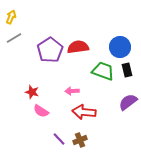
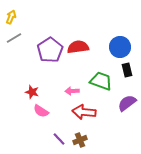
green trapezoid: moved 2 px left, 10 px down
purple semicircle: moved 1 px left, 1 px down
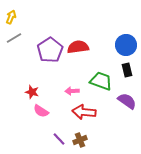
blue circle: moved 6 px right, 2 px up
purple semicircle: moved 2 px up; rotated 72 degrees clockwise
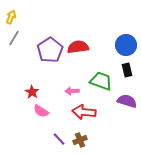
gray line: rotated 28 degrees counterclockwise
red star: rotated 16 degrees clockwise
purple semicircle: rotated 18 degrees counterclockwise
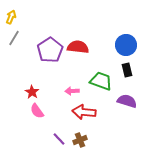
red semicircle: rotated 15 degrees clockwise
pink semicircle: moved 4 px left; rotated 21 degrees clockwise
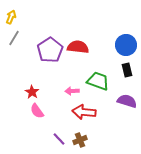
green trapezoid: moved 3 px left
